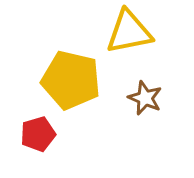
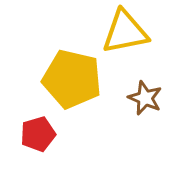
yellow triangle: moved 4 px left
yellow pentagon: moved 1 px right, 1 px up
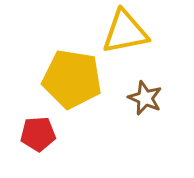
yellow pentagon: rotated 4 degrees counterclockwise
red pentagon: rotated 12 degrees clockwise
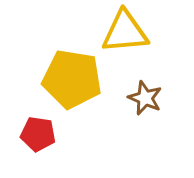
yellow triangle: rotated 6 degrees clockwise
red pentagon: rotated 12 degrees clockwise
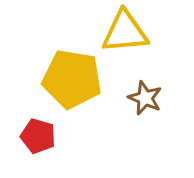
red pentagon: moved 2 px down; rotated 8 degrees clockwise
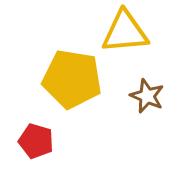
brown star: moved 2 px right, 2 px up
red pentagon: moved 2 px left, 5 px down
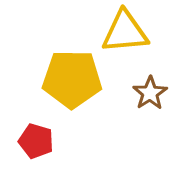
yellow pentagon: rotated 8 degrees counterclockwise
brown star: moved 3 px right, 3 px up; rotated 16 degrees clockwise
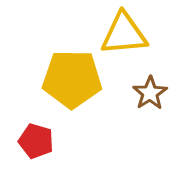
yellow triangle: moved 1 px left, 2 px down
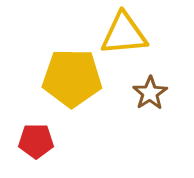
yellow pentagon: moved 1 px up
red pentagon: rotated 16 degrees counterclockwise
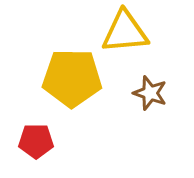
yellow triangle: moved 1 px right, 2 px up
brown star: rotated 20 degrees counterclockwise
